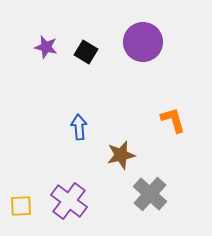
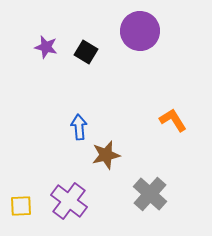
purple circle: moved 3 px left, 11 px up
orange L-shape: rotated 16 degrees counterclockwise
brown star: moved 15 px left
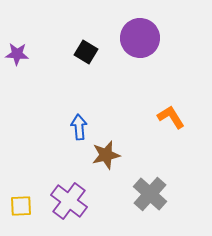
purple circle: moved 7 px down
purple star: moved 29 px left, 7 px down; rotated 10 degrees counterclockwise
orange L-shape: moved 2 px left, 3 px up
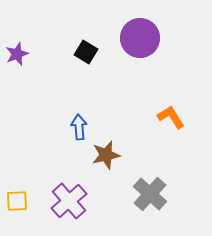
purple star: rotated 25 degrees counterclockwise
purple cross: rotated 12 degrees clockwise
yellow square: moved 4 px left, 5 px up
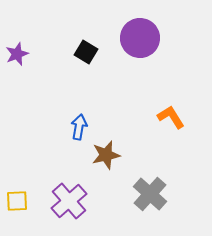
blue arrow: rotated 15 degrees clockwise
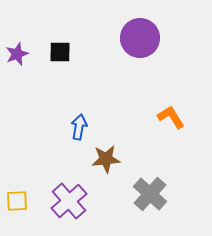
black square: moved 26 px left; rotated 30 degrees counterclockwise
brown star: moved 4 px down; rotated 8 degrees clockwise
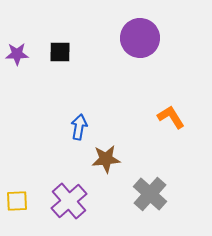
purple star: rotated 20 degrees clockwise
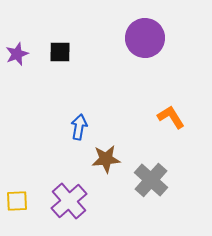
purple circle: moved 5 px right
purple star: rotated 20 degrees counterclockwise
gray cross: moved 1 px right, 14 px up
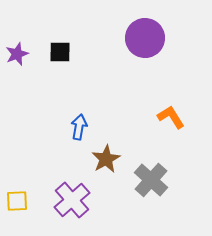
brown star: rotated 24 degrees counterclockwise
purple cross: moved 3 px right, 1 px up
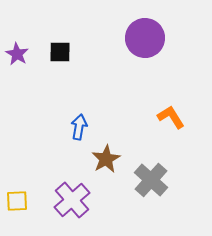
purple star: rotated 20 degrees counterclockwise
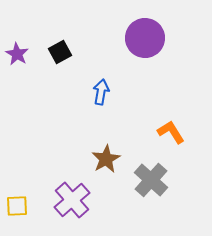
black square: rotated 30 degrees counterclockwise
orange L-shape: moved 15 px down
blue arrow: moved 22 px right, 35 px up
yellow square: moved 5 px down
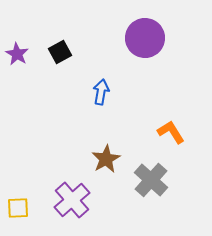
yellow square: moved 1 px right, 2 px down
